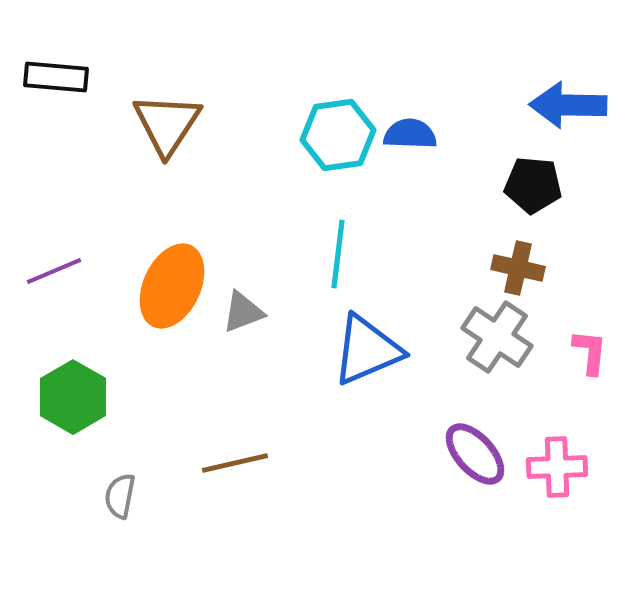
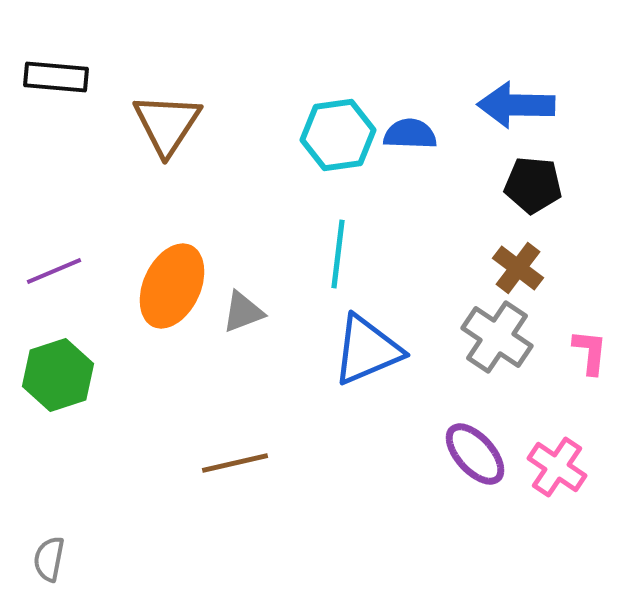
blue arrow: moved 52 px left
brown cross: rotated 24 degrees clockwise
green hexagon: moved 15 px left, 22 px up; rotated 12 degrees clockwise
pink cross: rotated 36 degrees clockwise
gray semicircle: moved 71 px left, 63 px down
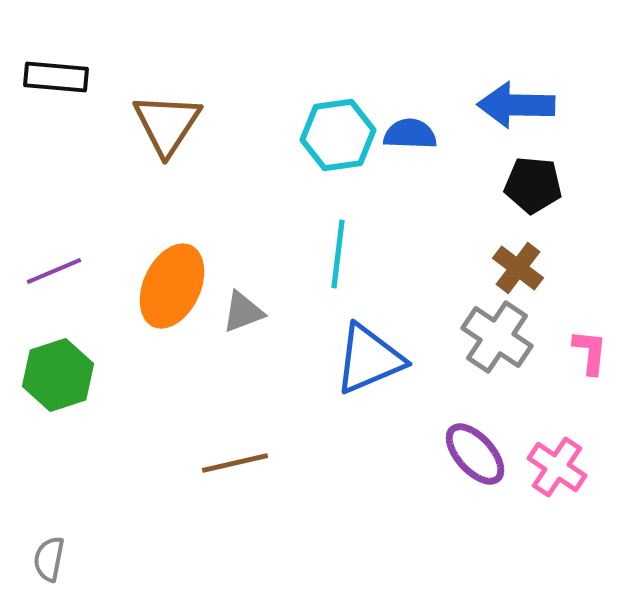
blue triangle: moved 2 px right, 9 px down
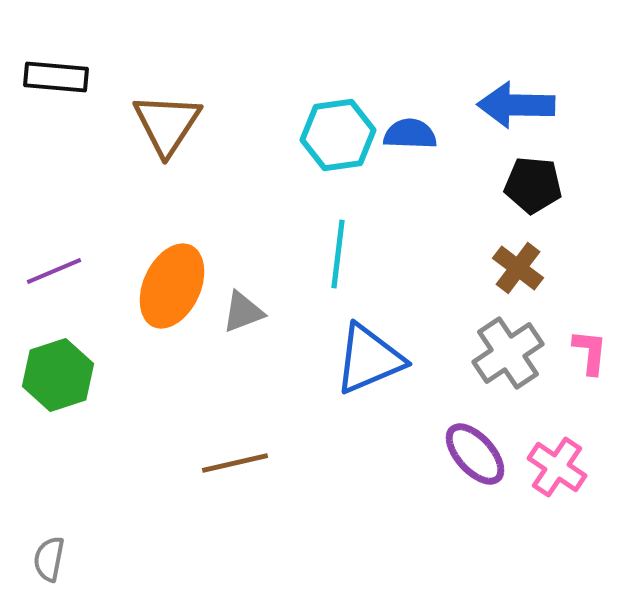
gray cross: moved 11 px right, 16 px down; rotated 22 degrees clockwise
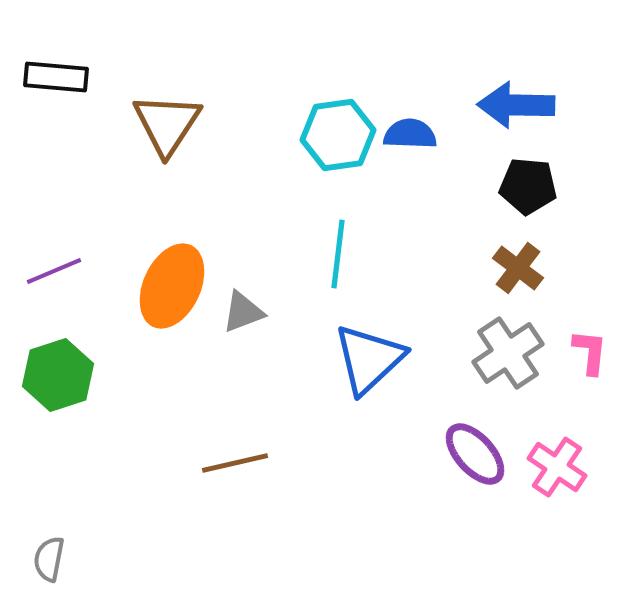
black pentagon: moved 5 px left, 1 px down
blue triangle: rotated 20 degrees counterclockwise
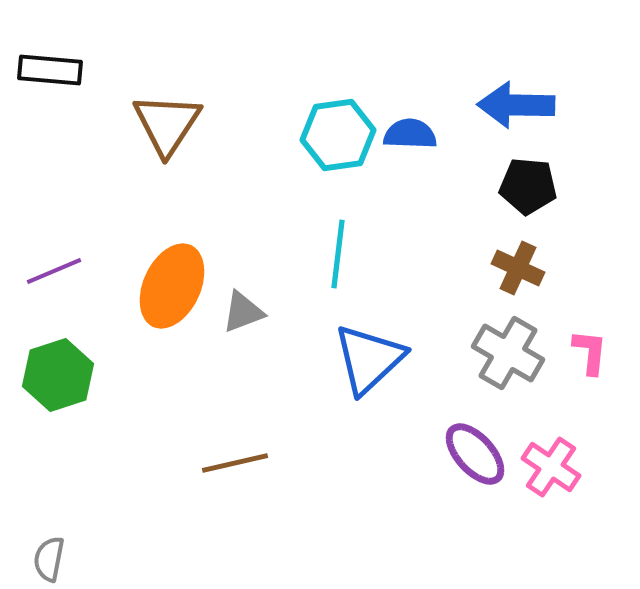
black rectangle: moved 6 px left, 7 px up
brown cross: rotated 12 degrees counterclockwise
gray cross: rotated 26 degrees counterclockwise
pink cross: moved 6 px left
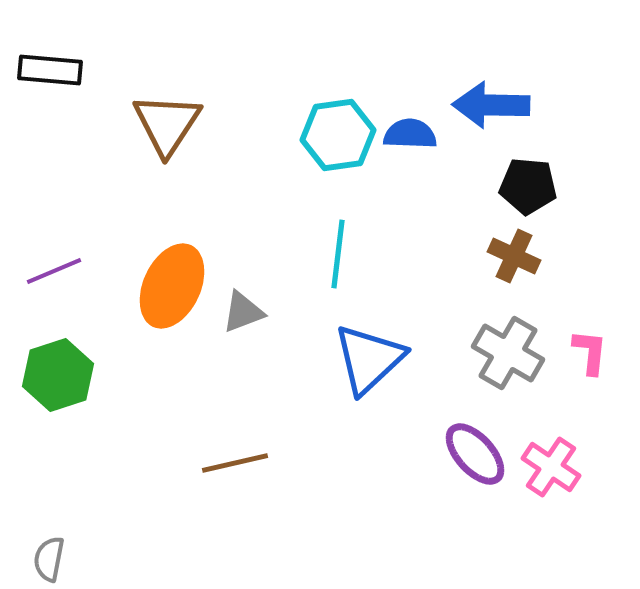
blue arrow: moved 25 px left
brown cross: moved 4 px left, 12 px up
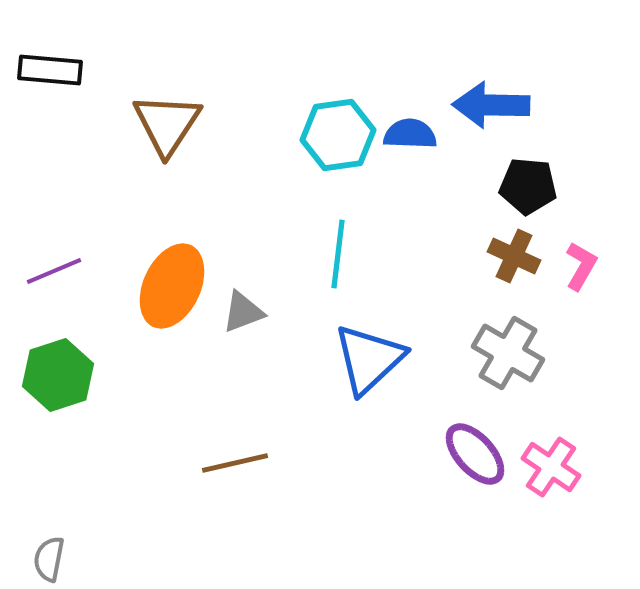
pink L-shape: moved 9 px left, 86 px up; rotated 24 degrees clockwise
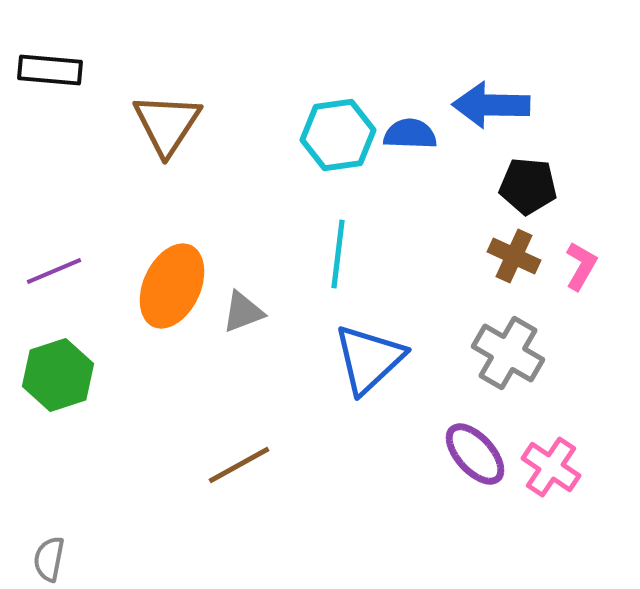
brown line: moved 4 px right, 2 px down; rotated 16 degrees counterclockwise
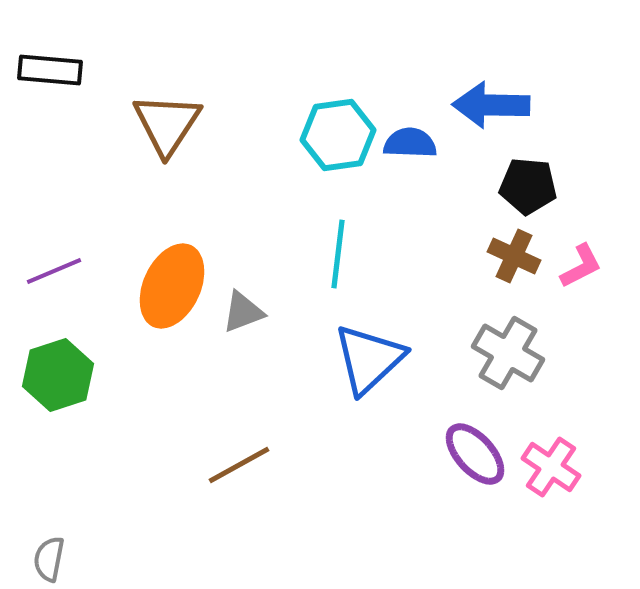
blue semicircle: moved 9 px down
pink L-shape: rotated 33 degrees clockwise
